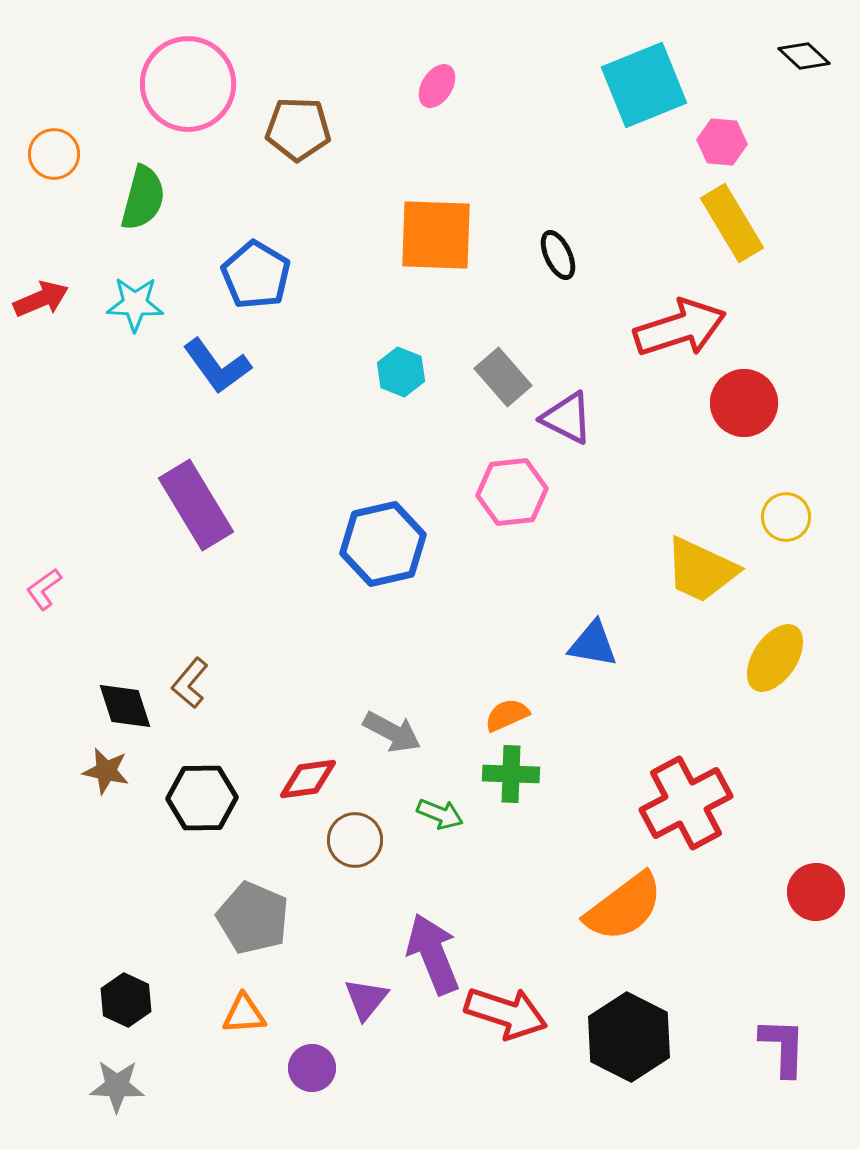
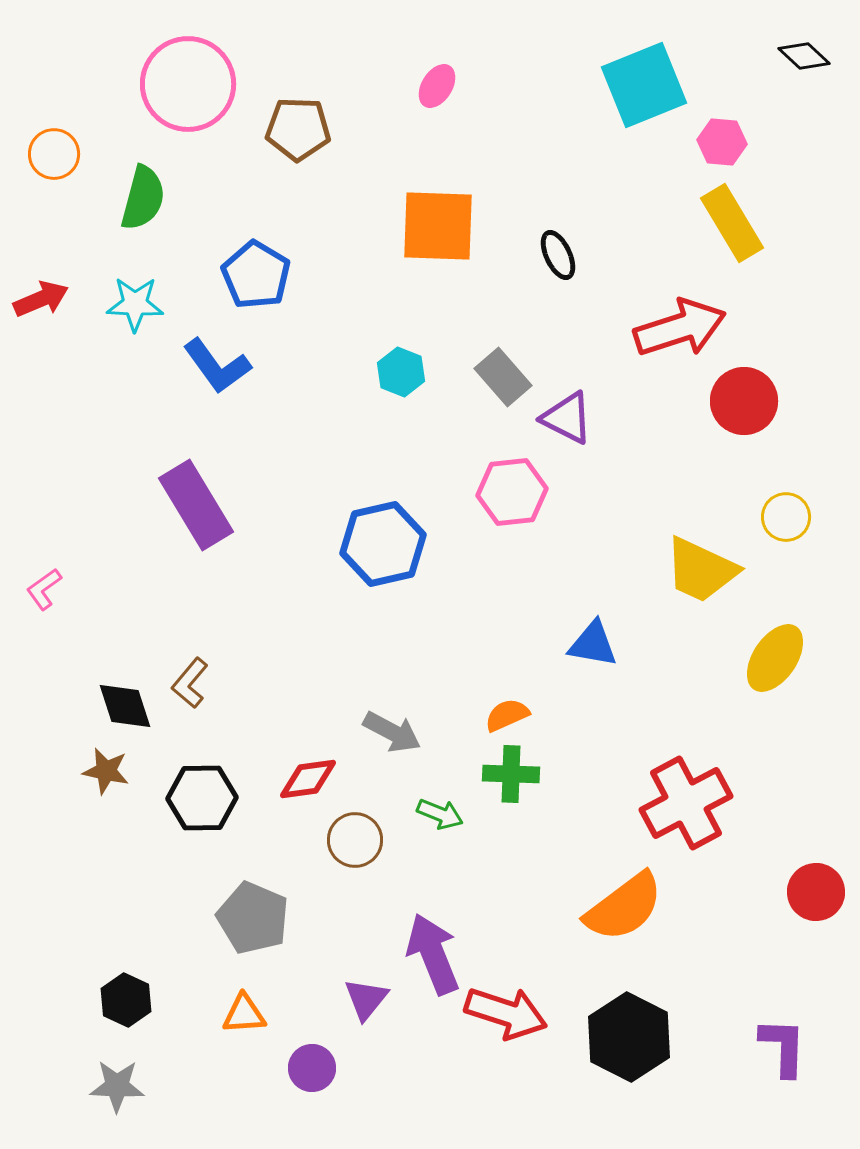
orange square at (436, 235): moved 2 px right, 9 px up
red circle at (744, 403): moved 2 px up
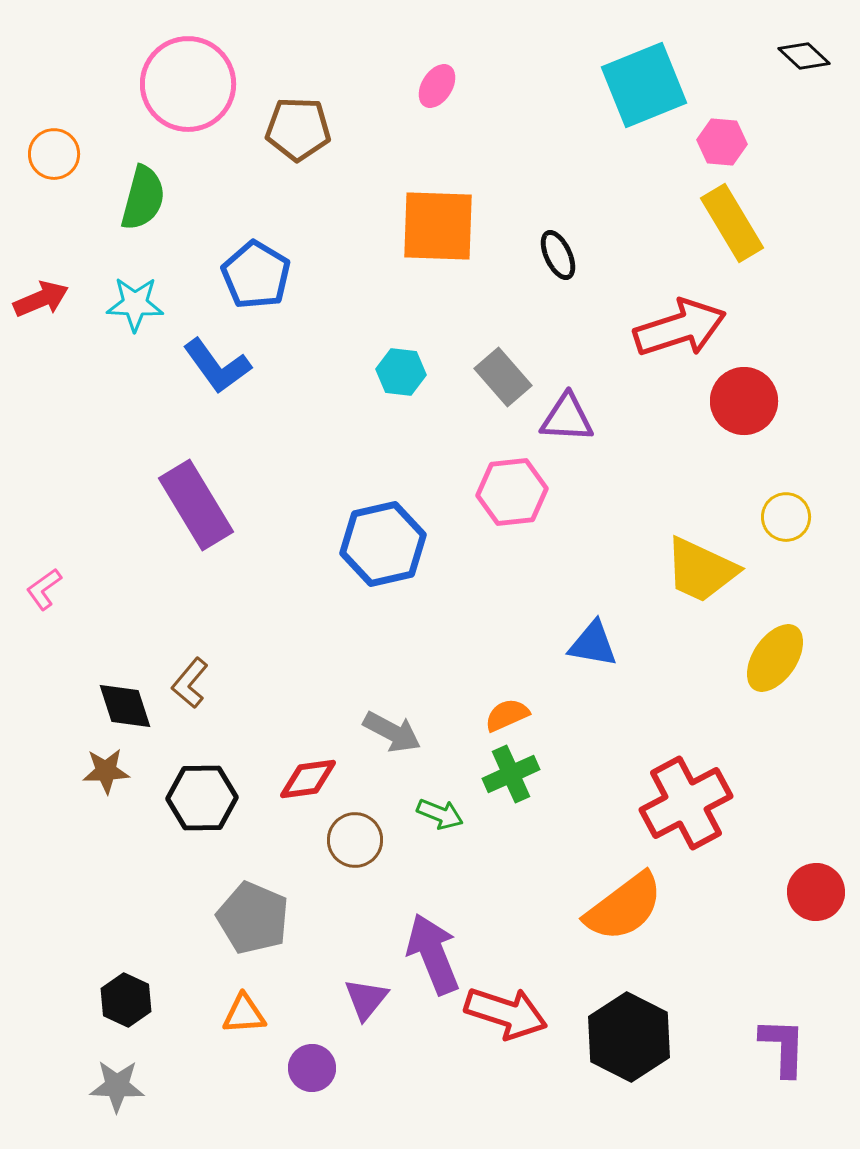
cyan hexagon at (401, 372): rotated 15 degrees counterclockwise
purple triangle at (567, 418): rotated 24 degrees counterclockwise
brown star at (106, 771): rotated 15 degrees counterclockwise
green cross at (511, 774): rotated 26 degrees counterclockwise
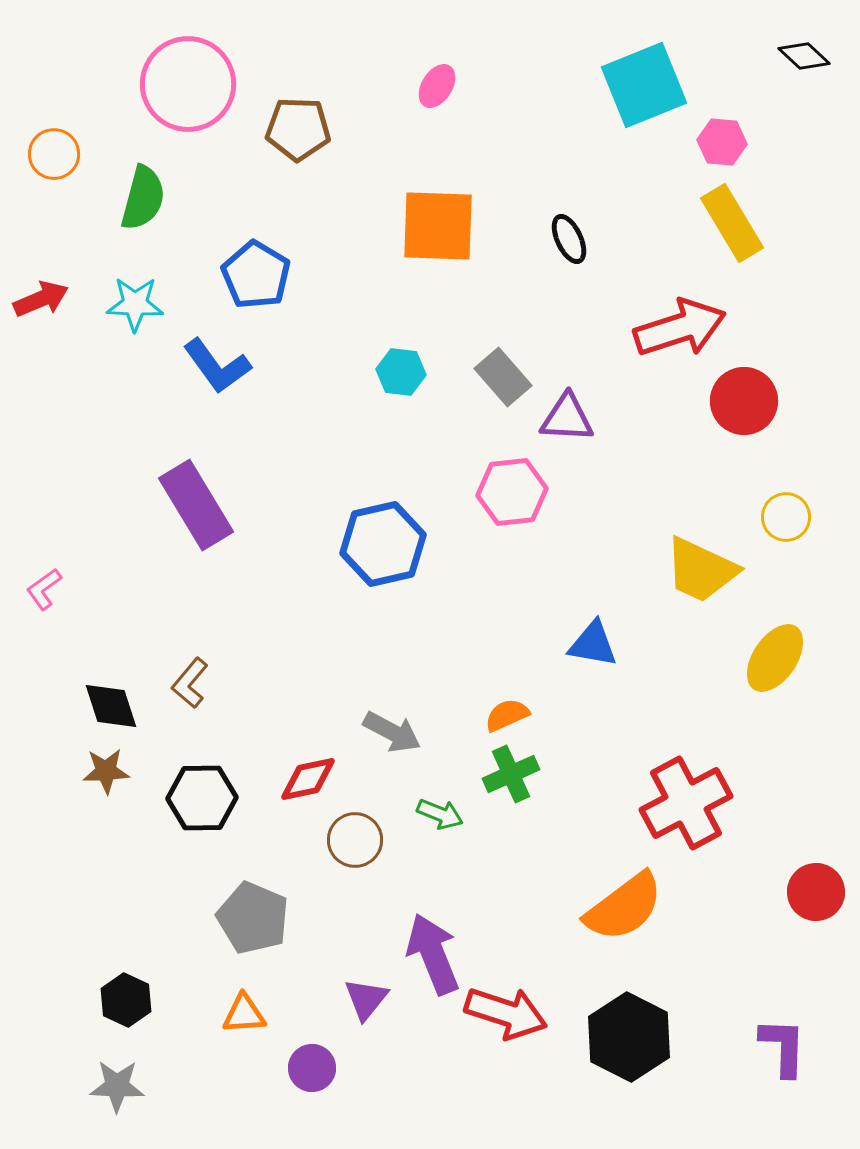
black ellipse at (558, 255): moved 11 px right, 16 px up
black diamond at (125, 706): moved 14 px left
red diamond at (308, 779): rotated 4 degrees counterclockwise
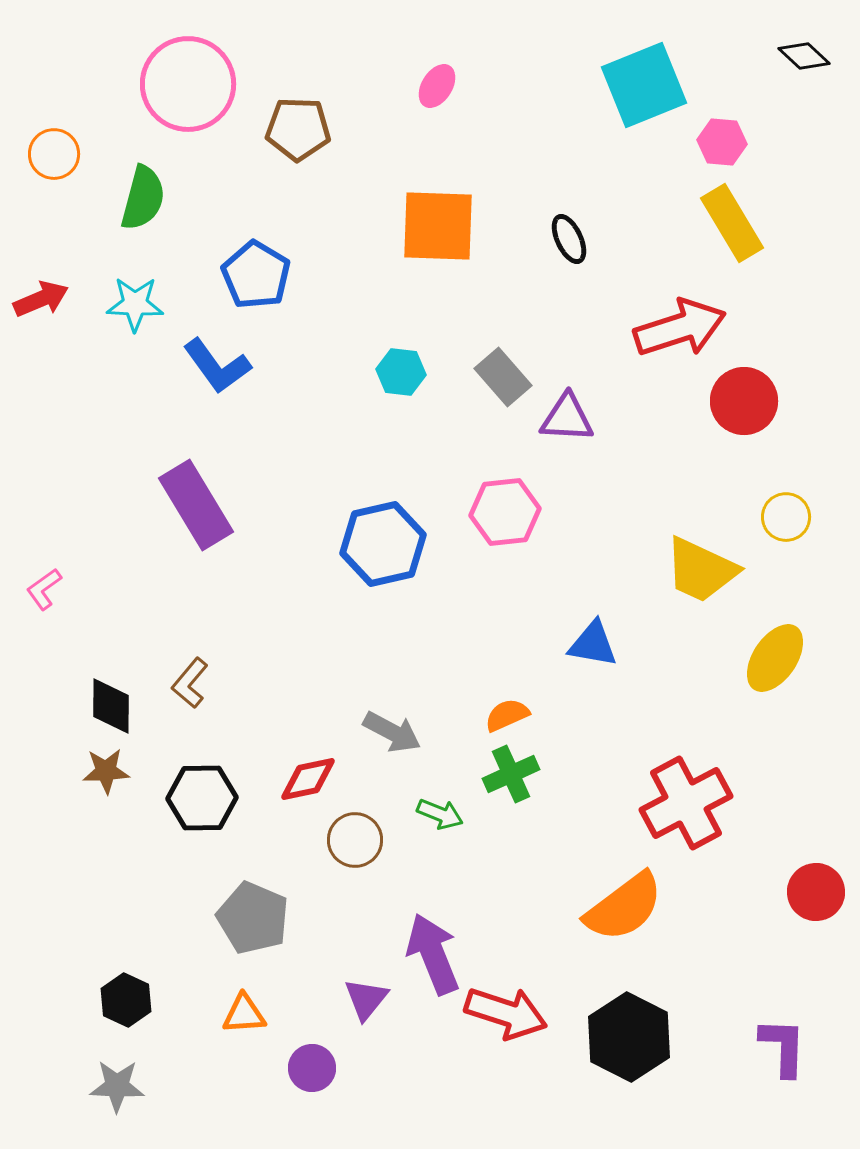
pink hexagon at (512, 492): moved 7 px left, 20 px down
black diamond at (111, 706): rotated 18 degrees clockwise
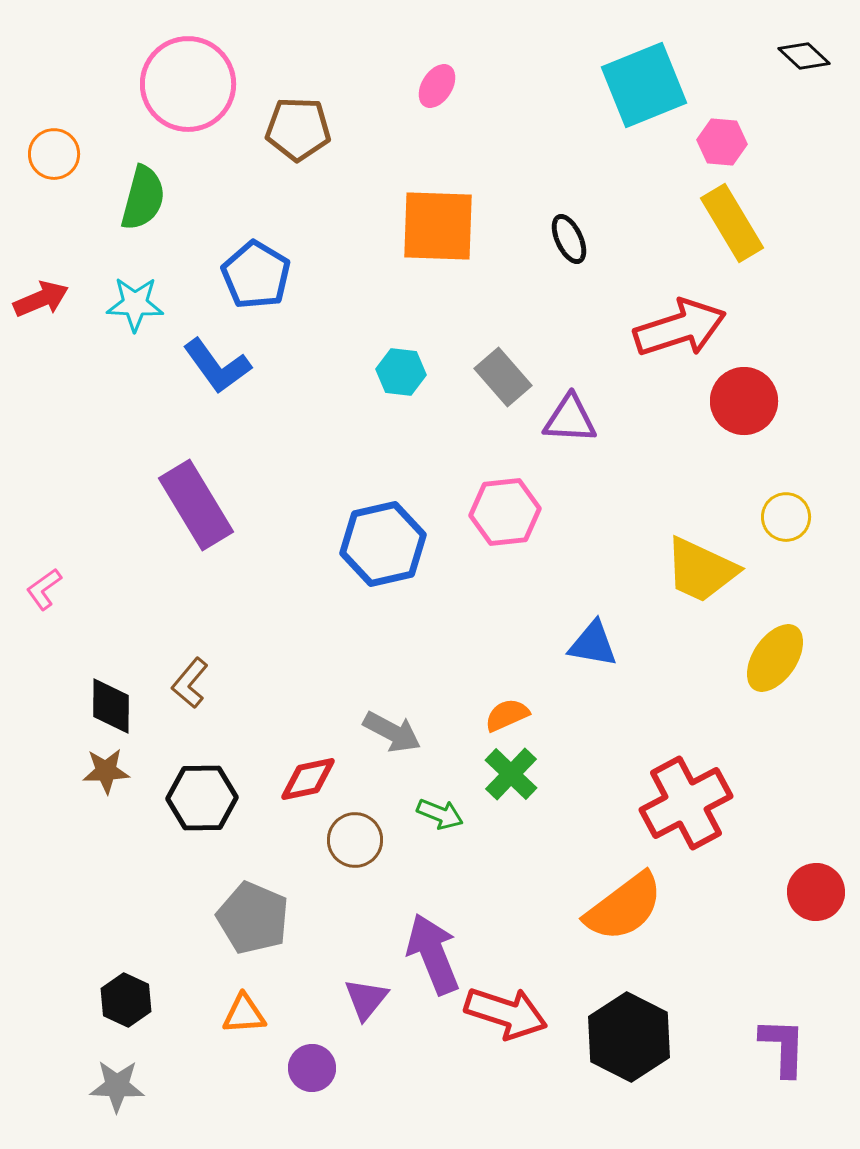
purple triangle at (567, 418): moved 3 px right, 1 px down
green cross at (511, 774): rotated 22 degrees counterclockwise
